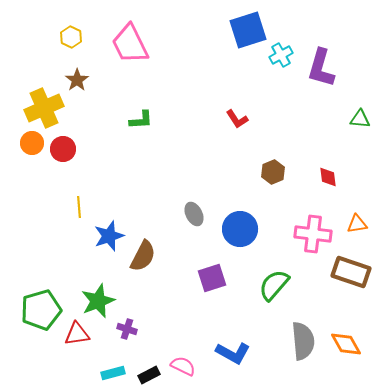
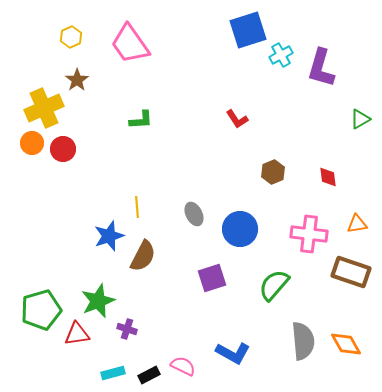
yellow hexagon: rotated 10 degrees clockwise
pink trapezoid: rotated 9 degrees counterclockwise
green triangle: rotated 35 degrees counterclockwise
yellow line: moved 58 px right
pink cross: moved 4 px left
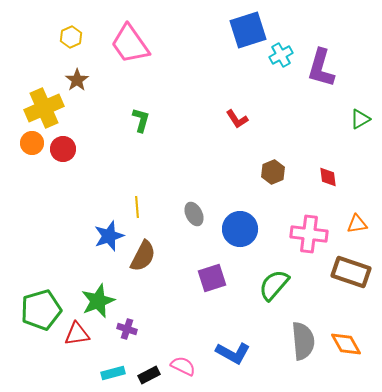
green L-shape: rotated 70 degrees counterclockwise
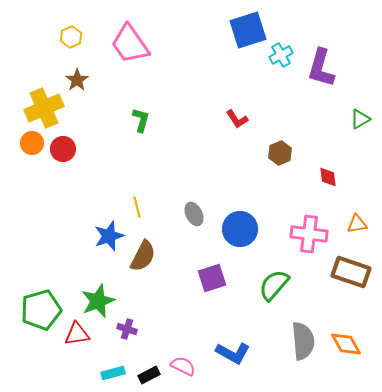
brown hexagon: moved 7 px right, 19 px up
yellow line: rotated 10 degrees counterclockwise
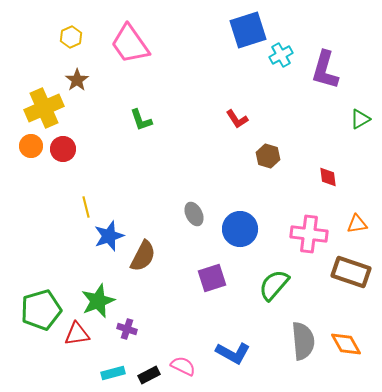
purple L-shape: moved 4 px right, 2 px down
green L-shape: rotated 145 degrees clockwise
orange circle: moved 1 px left, 3 px down
brown hexagon: moved 12 px left, 3 px down; rotated 20 degrees counterclockwise
yellow line: moved 51 px left
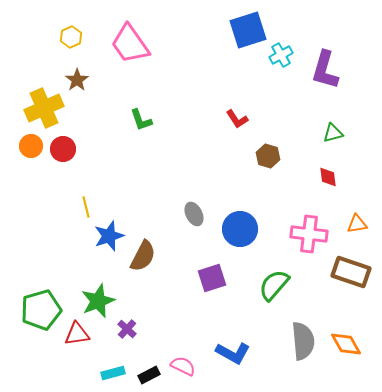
green triangle: moved 27 px left, 14 px down; rotated 15 degrees clockwise
purple cross: rotated 24 degrees clockwise
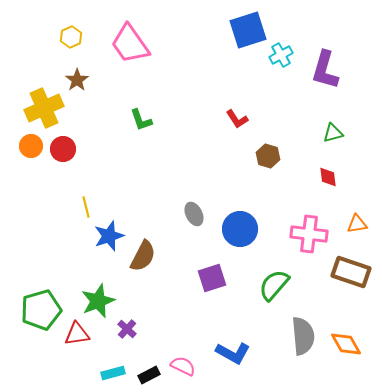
gray semicircle: moved 5 px up
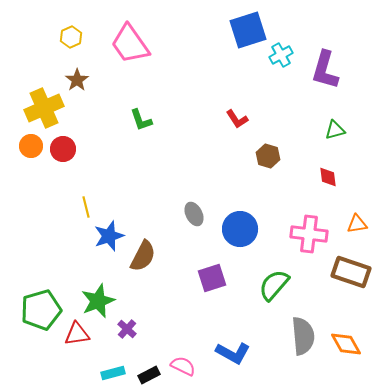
green triangle: moved 2 px right, 3 px up
